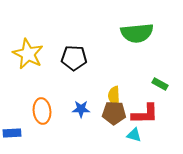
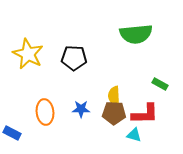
green semicircle: moved 1 px left, 1 px down
orange ellipse: moved 3 px right, 1 px down
blue rectangle: rotated 30 degrees clockwise
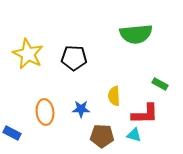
brown pentagon: moved 12 px left, 23 px down
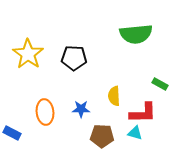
yellow star: rotated 8 degrees clockwise
red L-shape: moved 2 px left, 1 px up
cyan triangle: moved 1 px right, 2 px up
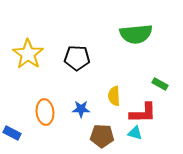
black pentagon: moved 3 px right
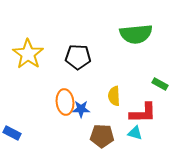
black pentagon: moved 1 px right, 1 px up
orange ellipse: moved 20 px right, 10 px up
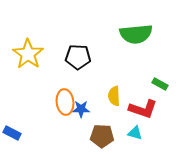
red L-shape: moved 4 px up; rotated 20 degrees clockwise
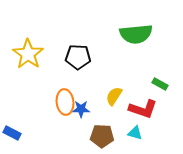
yellow semicircle: rotated 36 degrees clockwise
